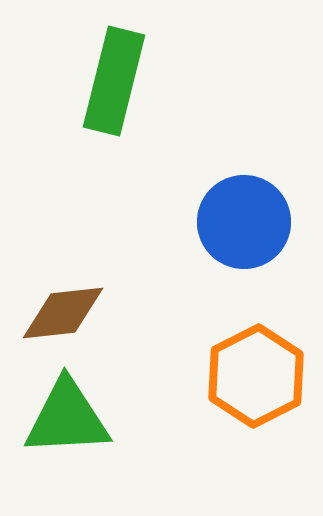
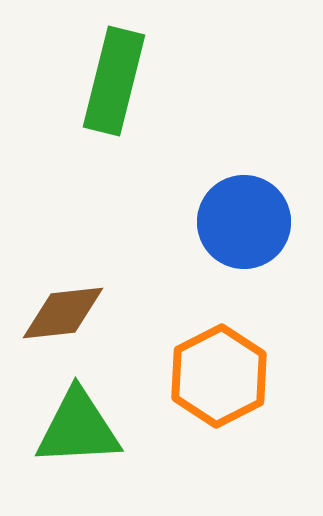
orange hexagon: moved 37 px left
green triangle: moved 11 px right, 10 px down
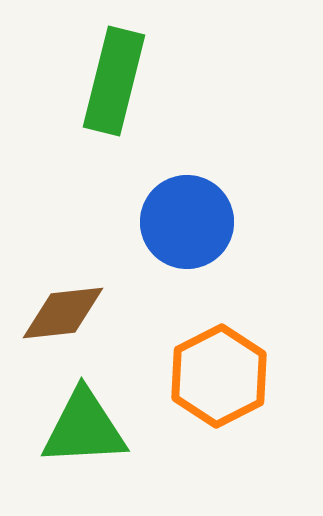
blue circle: moved 57 px left
green triangle: moved 6 px right
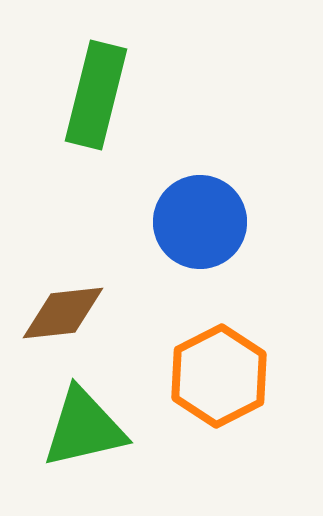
green rectangle: moved 18 px left, 14 px down
blue circle: moved 13 px right
green triangle: rotated 10 degrees counterclockwise
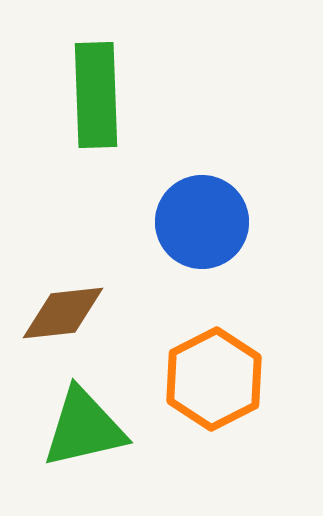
green rectangle: rotated 16 degrees counterclockwise
blue circle: moved 2 px right
orange hexagon: moved 5 px left, 3 px down
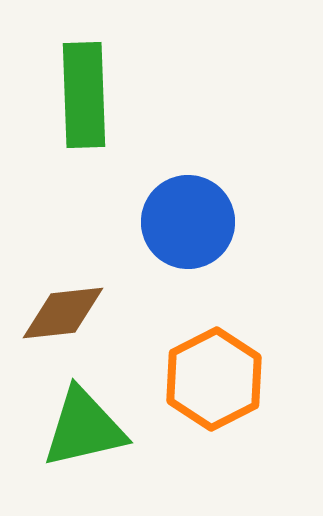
green rectangle: moved 12 px left
blue circle: moved 14 px left
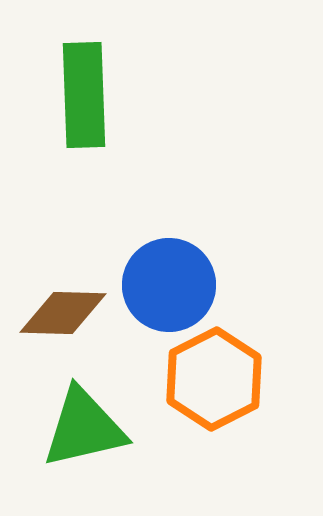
blue circle: moved 19 px left, 63 px down
brown diamond: rotated 8 degrees clockwise
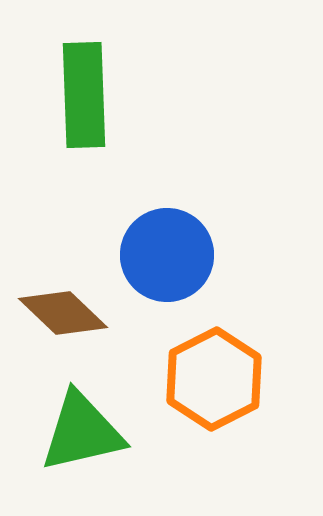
blue circle: moved 2 px left, 30 px up
brown diamond: rotated 42 degrees clockwise
green triangle: moved 2 px left, 4 px down
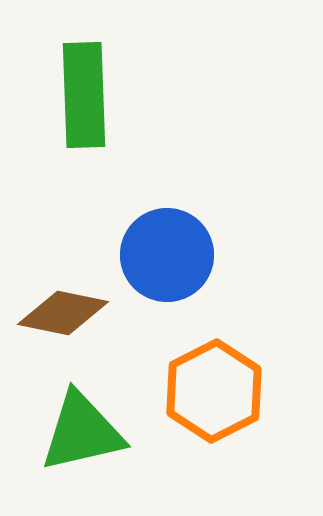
brown diamond: rotated 32 degrees counterclockwise
orange hexagon: moved 12 px down
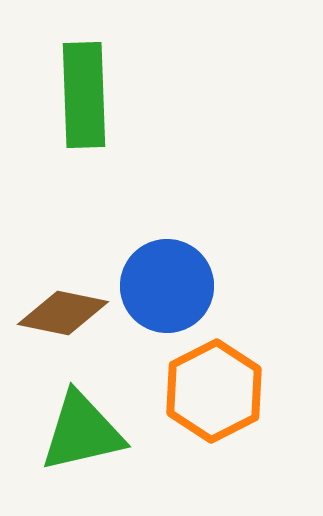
blue circle: moved 31 px down
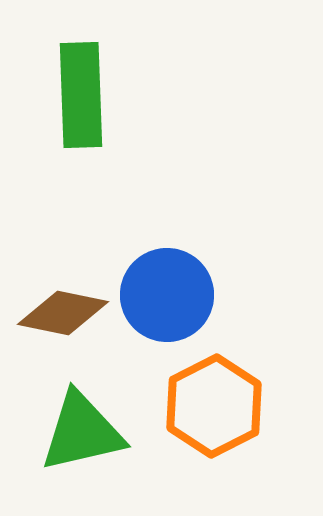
green rectangle: moved 3 px left
blue circle: moved 9 px down
orange hexagon: moved 15 px down
